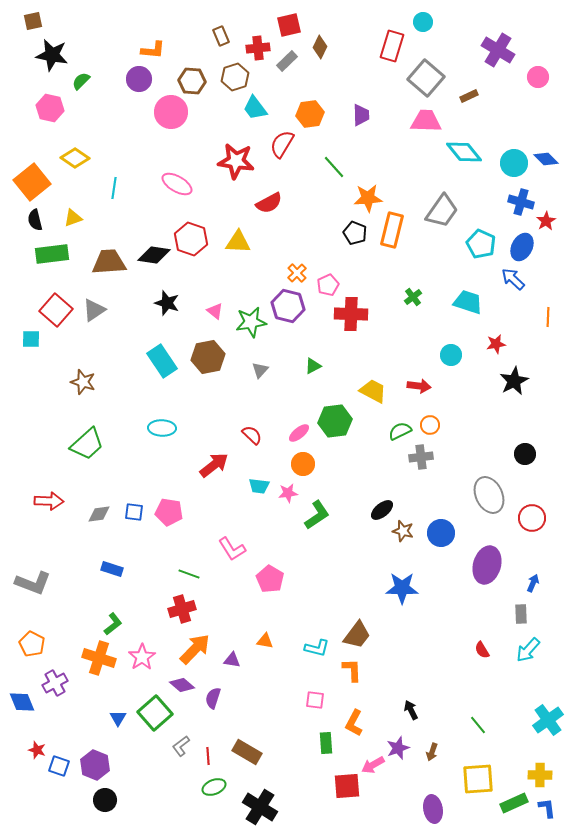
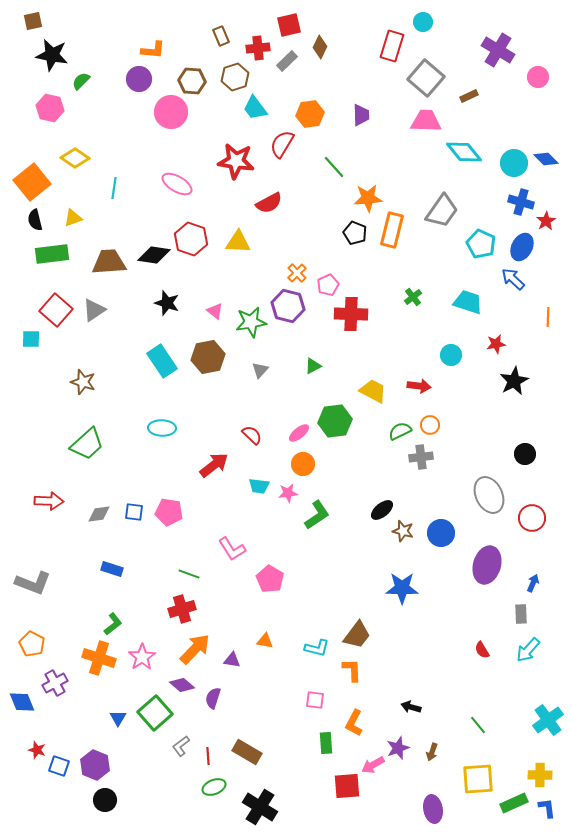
black arrow at (411, 710): moved 3 px up; rotated 48 degrees counterclockwise
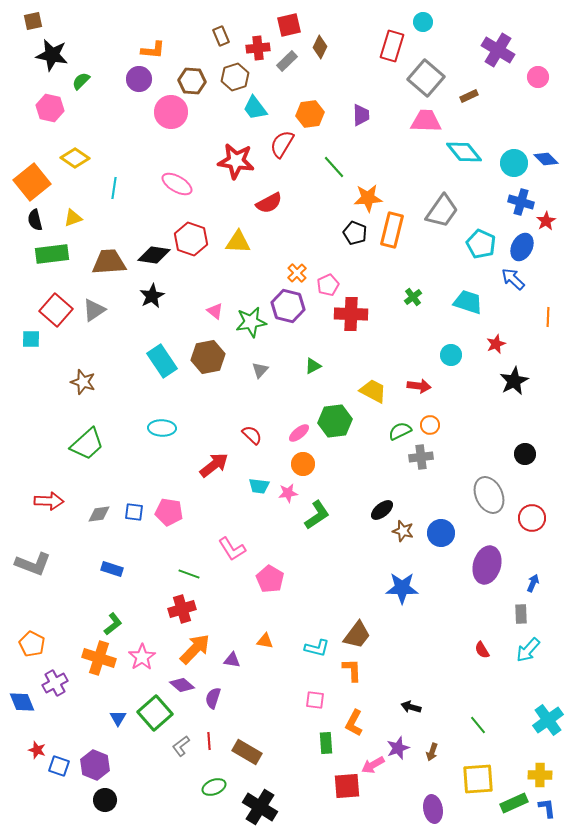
black star at (167, 303): moved 15 px left, 7 px up; rotated 25 degrees clockwise
red star at (496, 344): rotated 12 degrees counterclockwise
gray L-shape at (33, 583): moved 19 px up
red line at (208, 756): moved 1 px right, 15 px up
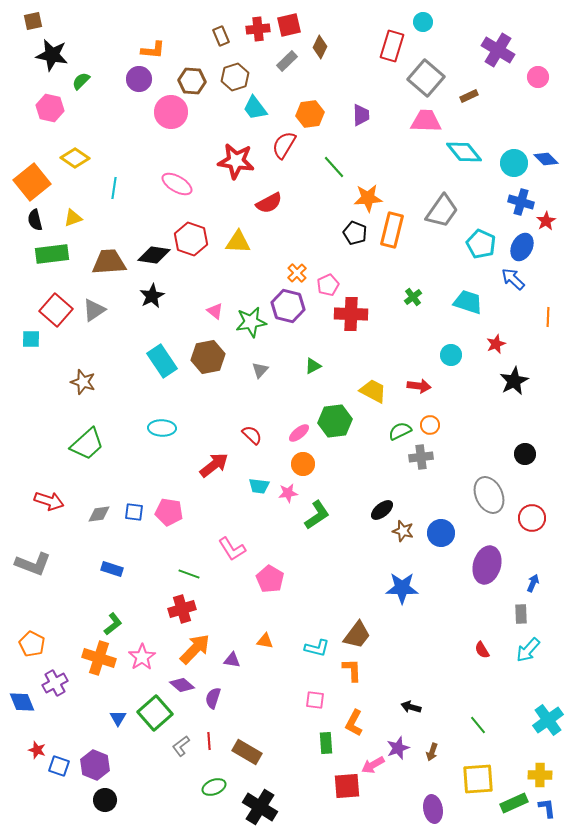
red cross at (258, 48): moved 19 px up
red semicircle at (282, 144): moved 2 px right, 1 px down
red arrow at (49, 501): rotated 16 degrees clockwise
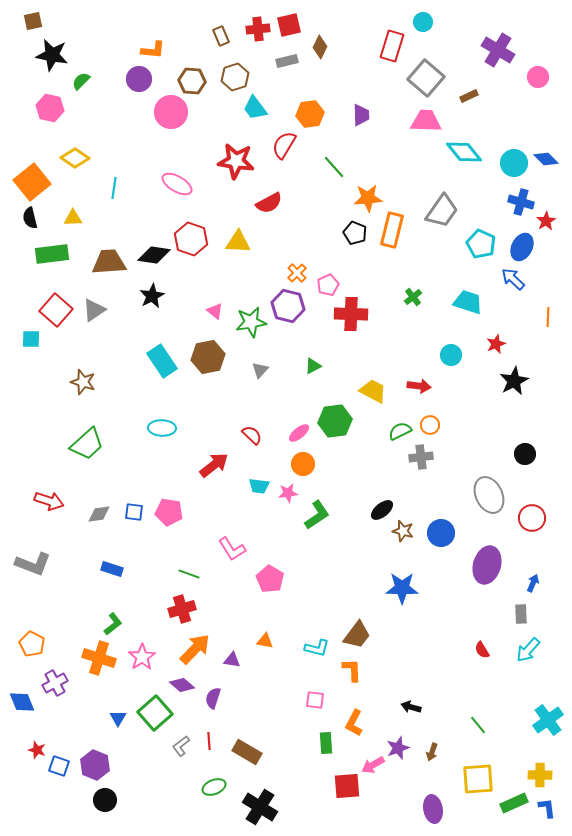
gray rectangle at (287, 61): rotated 30 degrees clockwise
yellow triangle at (73, 218): rotated 18 degrees clockwise
black semicircle at (35, 220): moved 5 px left, 2 px up
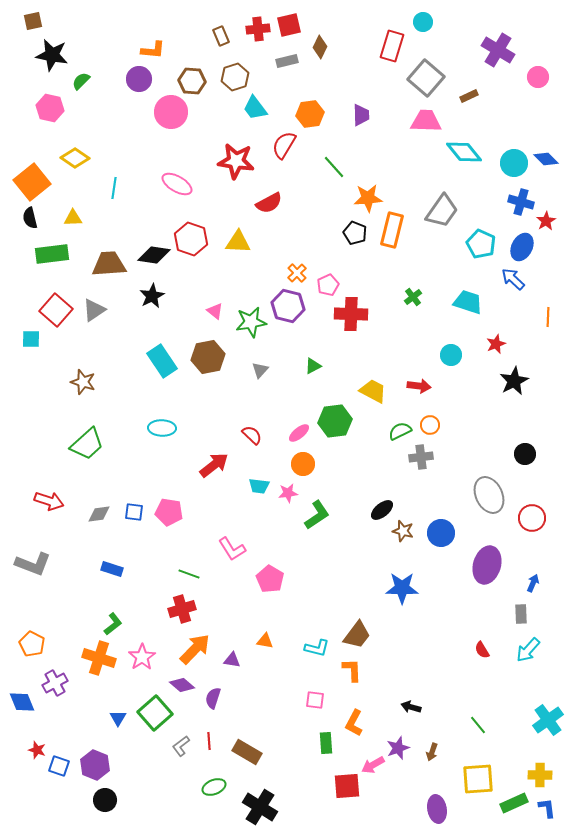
brown trapezoid at (109, 262): moved 2 px down
purple ellipse at (433, 809): moved 4 px right
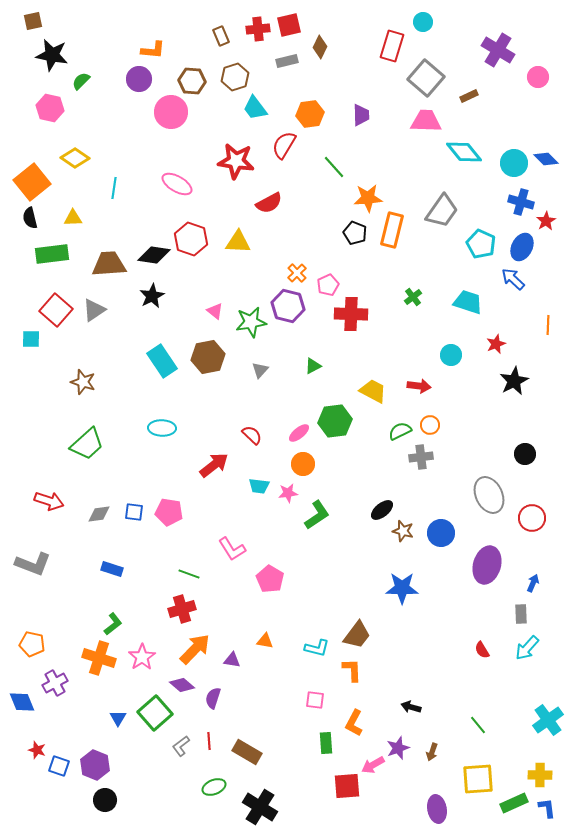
orange line at (548, 317): moved 8 px down
orange pentagon at (32, 644): rotated 15 degrees counterclockwise
cyan arrow at (528, 650): moved 1 px left, 2 px up
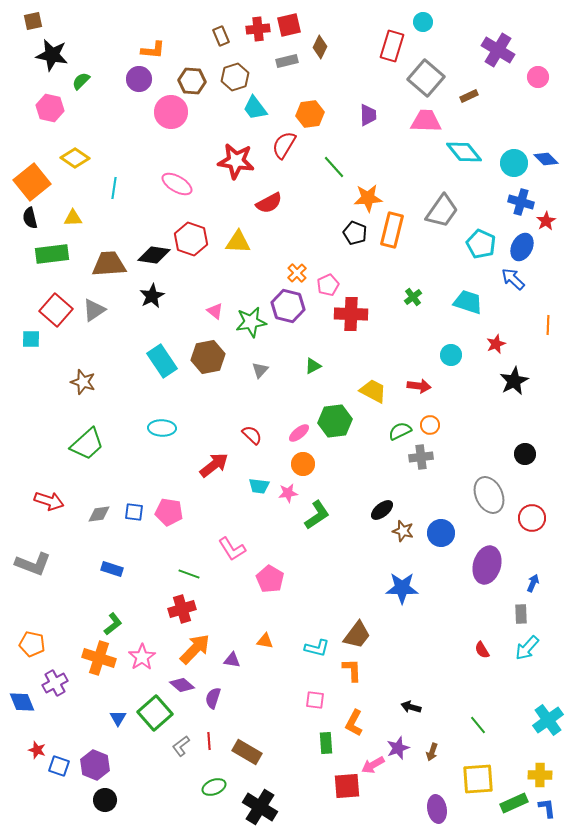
purple trapezoid at (361, 115): moved 7 px right
